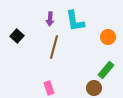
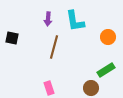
purple arrow: moved 2 px left
black square: moved 5 px left, 2 px down; rotated 32 degrees counterclockwise
green rectangle: rotated 18 degrees clockwise
brown circle: moved 3 px left
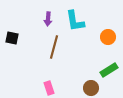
green rectangle: moved 3 px right
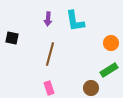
orange circle: moved 3 px right, 6 px down
brown line: moved 4 px left, 7 px down
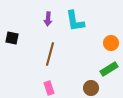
green rectangle: moved 1 px up
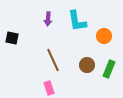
cyan L-shape: moved 2 px right
orange circle: moved 7 px left, 7 px up
brown line: moved 3 px right, 6 px down; rotated 40 degrees counterclockwise
green rectangle: rotated 36 degrees counterclockwise
brown circle: moved 4 px left, 23 px up
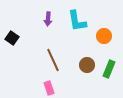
black square: rotated 24 degrees clockwise
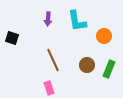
black square: rotated 16 degrees counterclockwise
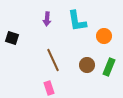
purple arrow: moved 1 px left
green rectangle: moved 2 px up
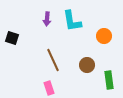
cyan L-shape: moved 5 px left
green rectangle: moved 13 px down; rotated 30 degrees counterclockwise
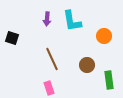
brown line: moved 1 px left, 1 px up
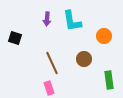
black square: moved 3 px right
brown line: moved 4 px down
brown circle: moved 3 px left, 6 px up
